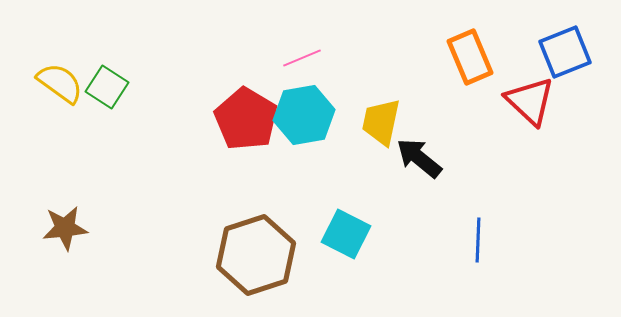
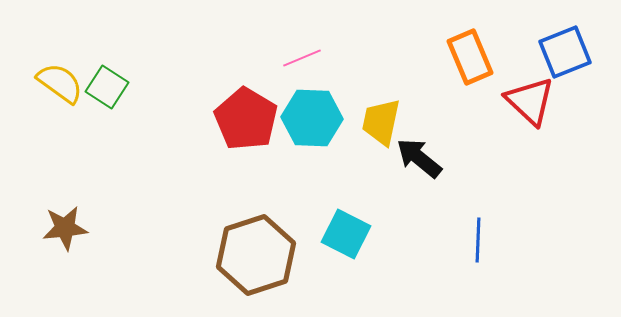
cyan hexagon: moved 8 px right, 3 px down; rotated 12 degrees clockwise
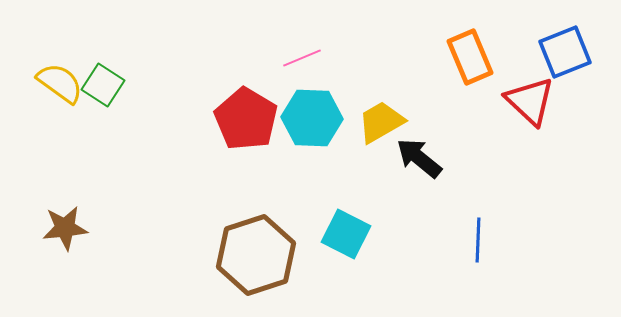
green square: moved 4 px left, 2 px up
yellow trapezoid: rotated 48 degrees clockwise
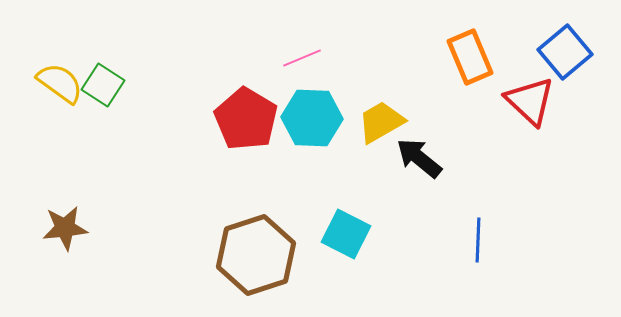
blue square: rotated 18 degrees counterclockwise
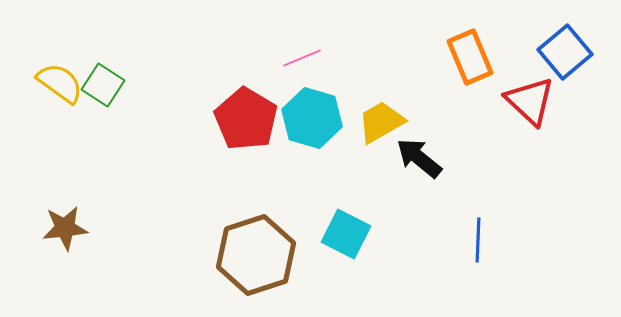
cyan hexagon: rotated 14 degrees clockwise
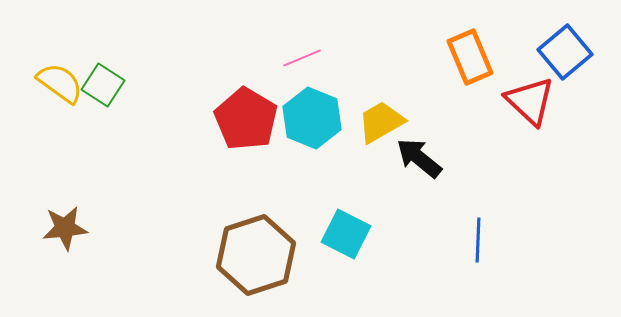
cyan hexagon: rotated 6 degrees clockwise
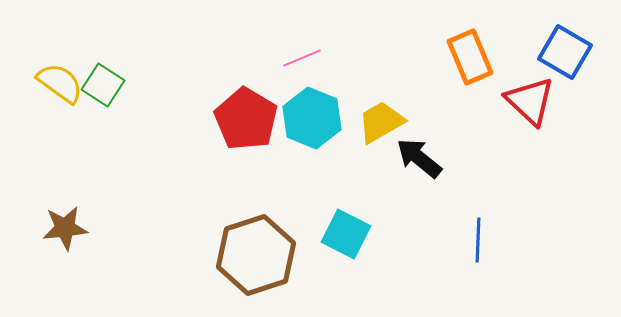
blue square: rotated 20 degrees counterclockwise
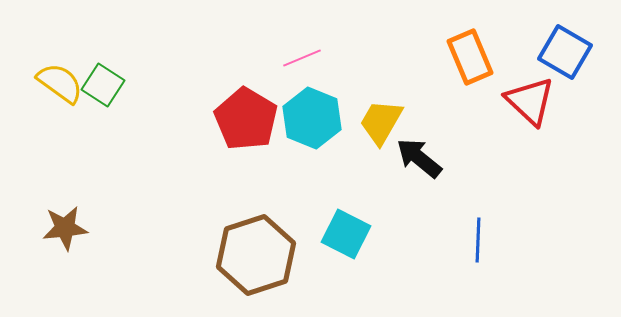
yellow trapezoid: rotated 30 degrees counterclockwise
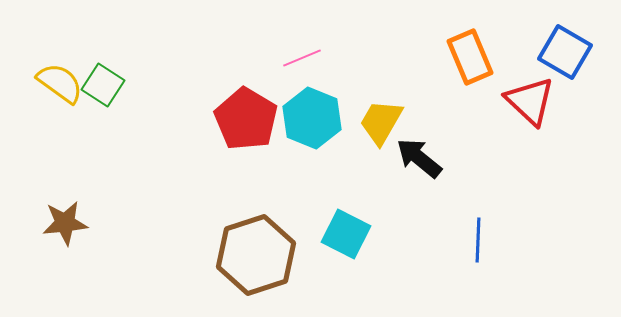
brown star: moved 5 px up
